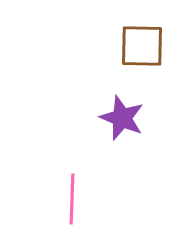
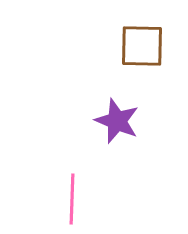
purple star: moved 5 px left, 3 px down
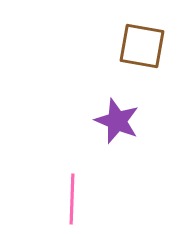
brown square: rotated 9 degrees clockwise
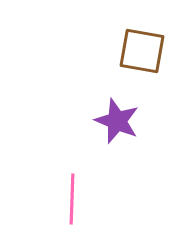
brown square: moved 5 px down
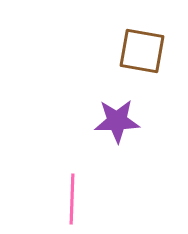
purple star: rotated 24 degrees counterclockwise
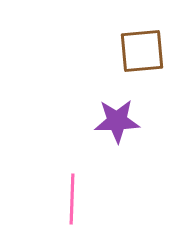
brown square: rotated 15 degrees counterclockwise
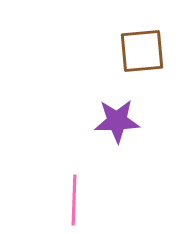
pink line: moved 2 px right, 1 px down
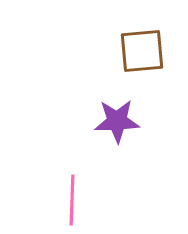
pink line: moved 2 px left
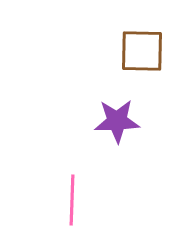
brown square: rotated 6 degrees clockwise
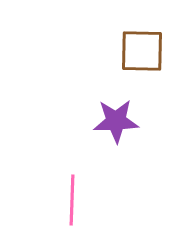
purple star: moved 1 px left
